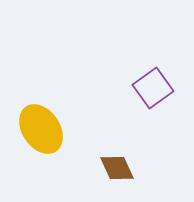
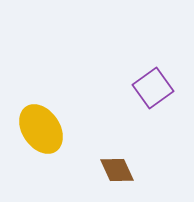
brown diamond: moved 2 px down
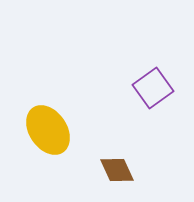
yellow ellipse: moved 7 px right, 1 px down
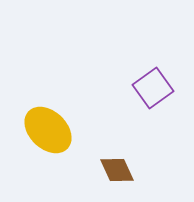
yellow ellipse: rotated 12 degrees counterclockwise
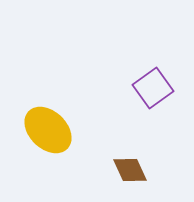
brown diamond: moved 13 px right
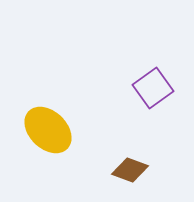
brown diamond: rotated 45 degrees counterclockwise
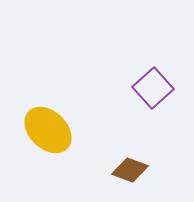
purple square: rotated 6 degrees counterclockwise
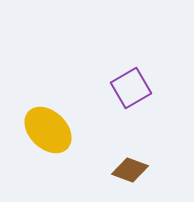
purple square: moved 22 px left; rotated 12 degrees clockwise
